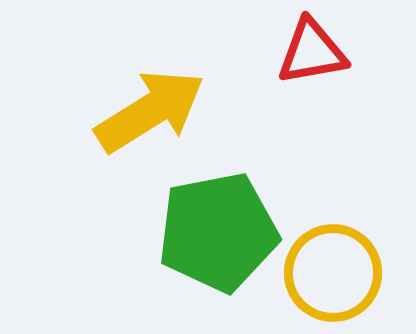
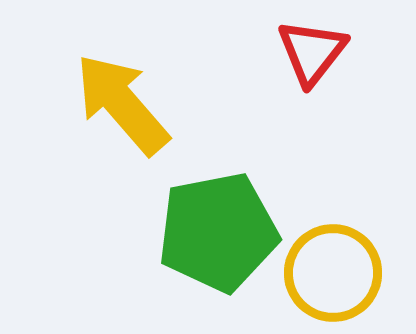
red triangle: rotated 42 degrees counterclockwise
yellow arrow: moved 28 px left, 7 px up; rotated 99 degrees counterclockwise
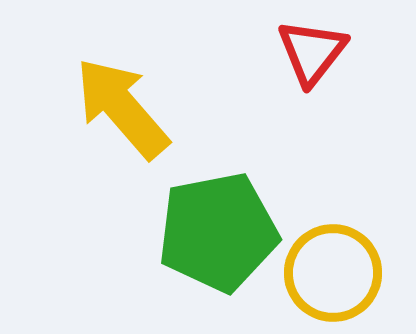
yellow arrow: moved 4 px down
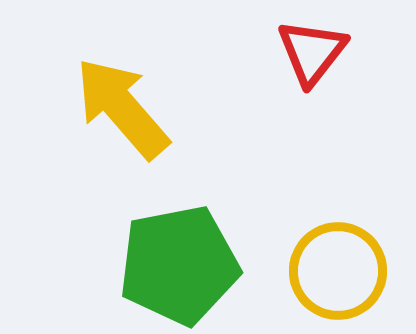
green pentagon: moved 39 px left, 33 px down
yellow circle: moved 5 px right, 2 px up
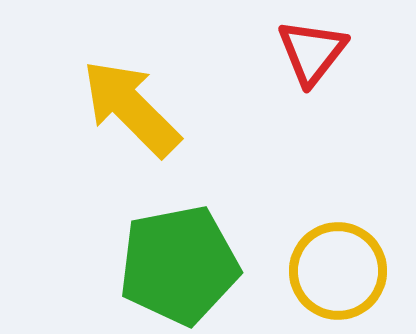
yellow arrow: moved 9 px right; rotated 4 degrees counterclockwise
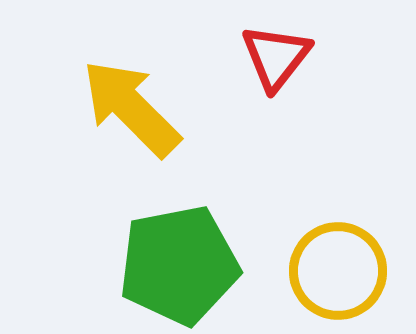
red triangle: moved 36 px left, 5 px down
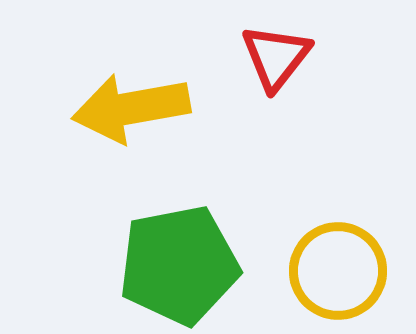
yellow arrow: rotated 55 degrees counterclockwise
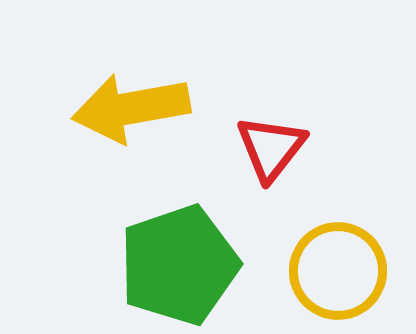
red triangle: moved 5 px left, 91 px down
green pentagon: rotated 8 degrees counterclockwise
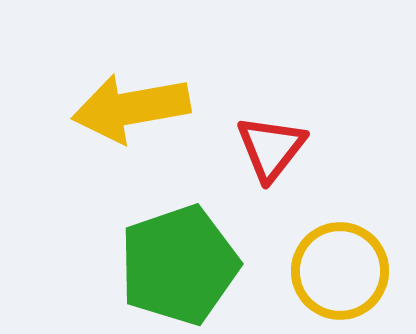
yellow circle: moved 2 px right
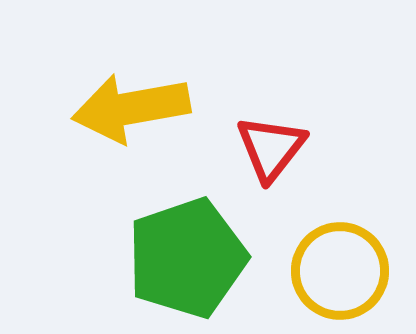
green pentagon: moved 8 px right, 7 px up
